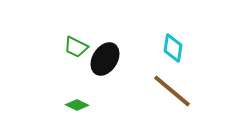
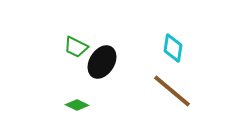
black ellipse: moved 3 px left, 3 px down
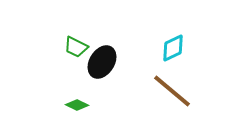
cyan diamond: rotated 56 degrees clockwise
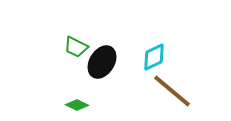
cyan diamond: moved 19 px left, 9 px down
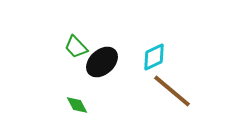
green trapezoid: rotated 20 degrees clockwise
black ellipse: rotated 16 degrees clockwise
green diamond: rotated 35 degrees clockwise
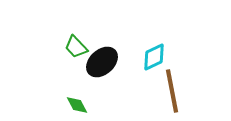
brown line: rotated 39 degrees clockwise
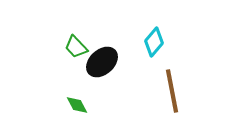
cyan diamond: moved 15 px up; rotated 24 degrees counterclockwise
